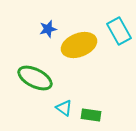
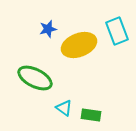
cyan rectangle: moved 2 px left; rotated 8 degrees clockwise
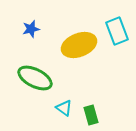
blue star: moved 17 px left
green rectangle: rotated 66 degrees clockwise
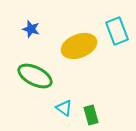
blue star: rotated 30 degrees clockwise
yellow ellipse: moved 1 px down
green ellipse: moved 2 px up
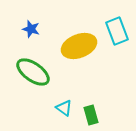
green ellipse: moved 2 px left, 4 px up; rotated 8 degrees clockwise
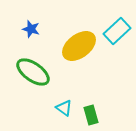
cyan rectangle: rotated 68 degrees clockwise
yellow ellipse: rotated 16 degrees counterclockwise
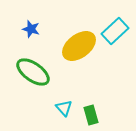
cyan rectangle: moved 2 px left
cyan triangle: rotated 12 degrees clockwise
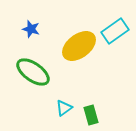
cyan rectangle: rotated 8 degrees clockwise
cyan triangle: rotated 36 degrees clockwise
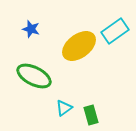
green ellipse: moved 1 px right, 4 px down; rotated 8 degrees counterclockwise
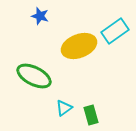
blue star: moved 9 px right, 13 px up
yellow ellipse: rotated 16 degrees clockwise
